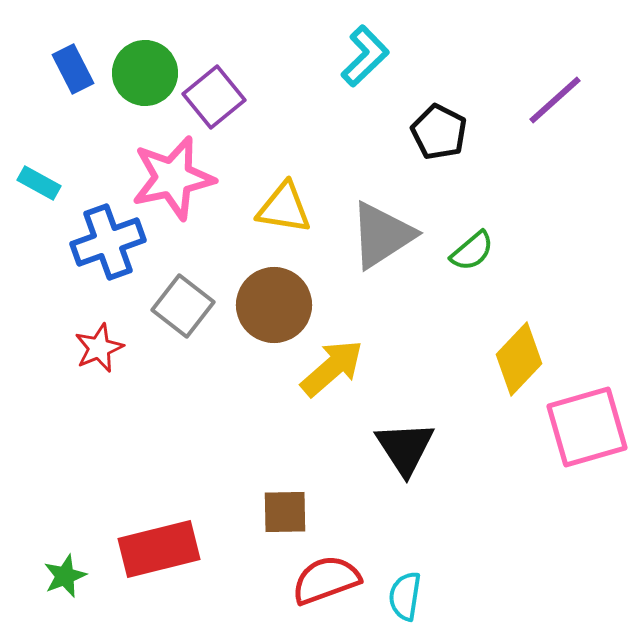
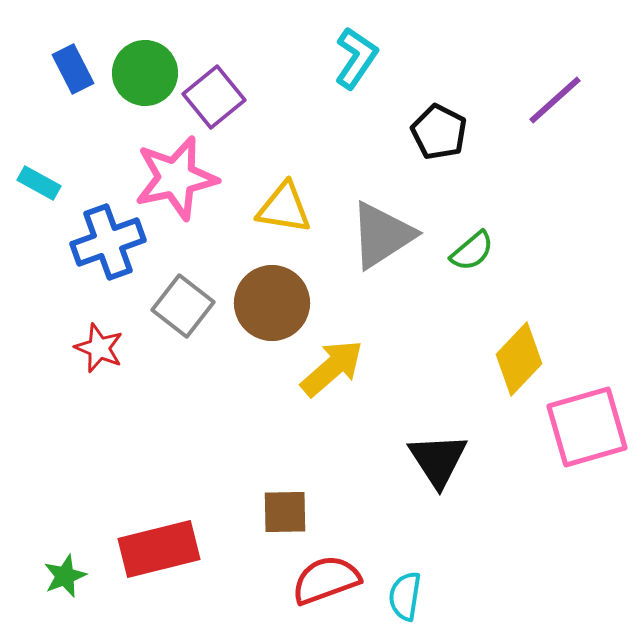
cyan L-shape: moved 9 px left, 2 px down; rotated 12 degrees counterclockwise
pink star: moved 3 px right
brown circle: moved 2 px left, 2 px up
red star: rotated 27 degrees counterclockwise
black triangle: moved 33 px right, 12 px down
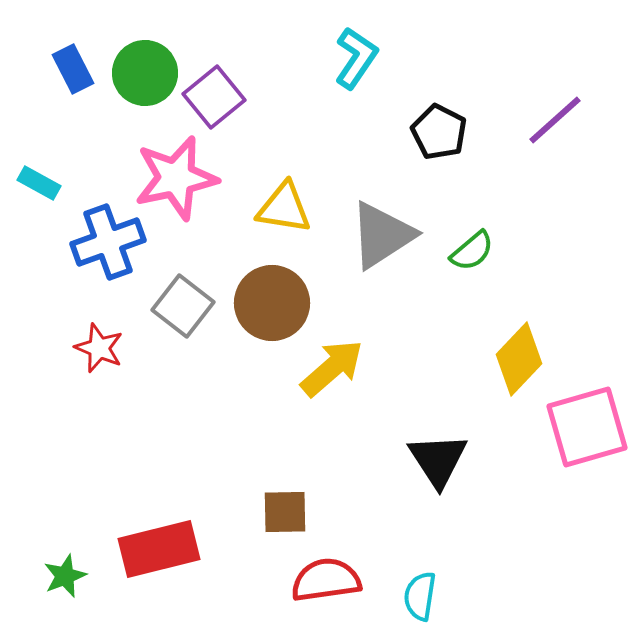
purple line: moved 20 px down
red semicircle: rotated 12 degrees clockwise
cyan semicircle: moved 15 px right
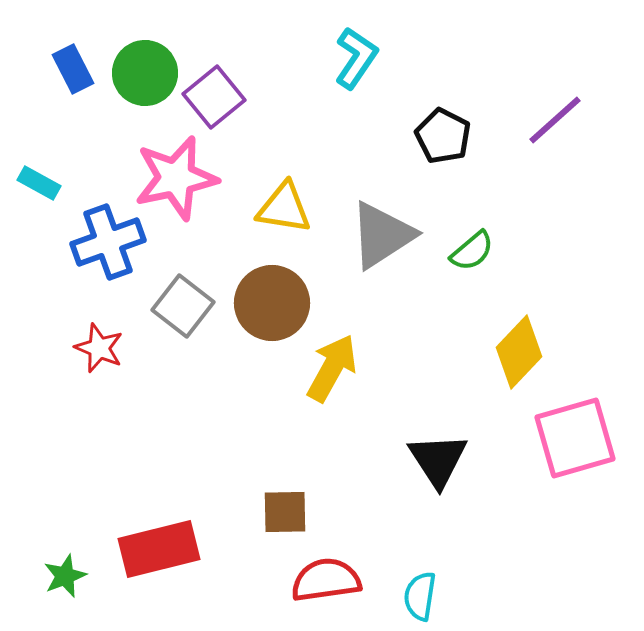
black pentagon: moved 4 px right, 4 px down
yellow diamond: moved 7 px up
yellow arrow: rotated 20 degrees counterclockwise
pink square: moved 12 px left, 11 px down
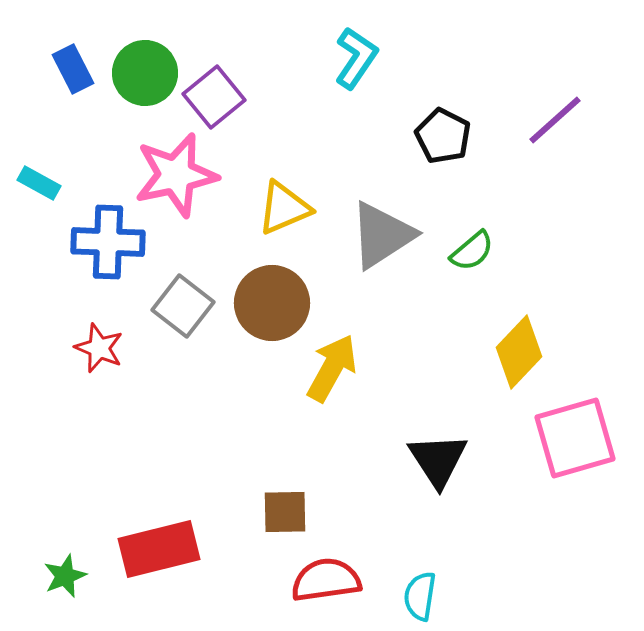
pink star: moved 3 px up
yellow triangle: rotated 32 degrees counterclockwise
blue cross: rotated 22 degrees clockwise
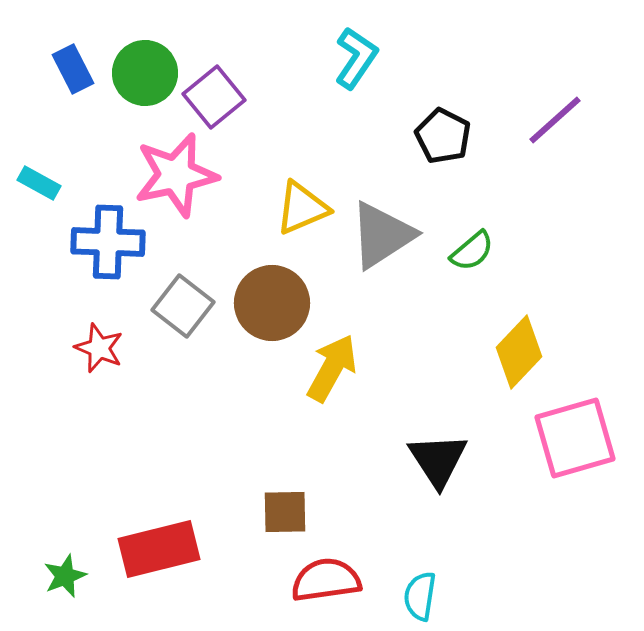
yellow triangle: moved 18 px right
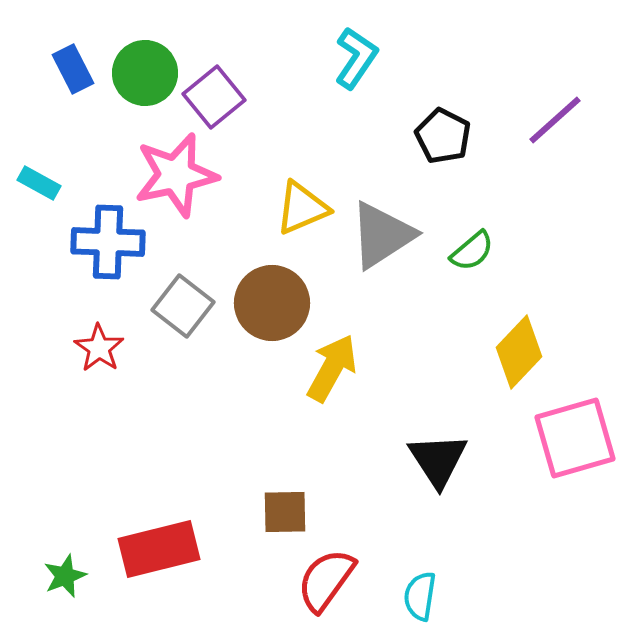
red star: rotated 12 degrees clockwise
red semicircle: rotated 46 degrees counterclockwise
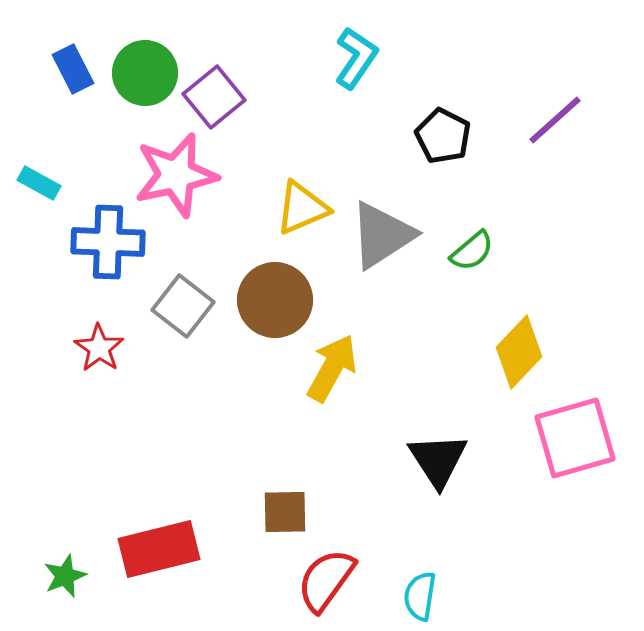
brown circle: moved 3 px right, 3 px up
